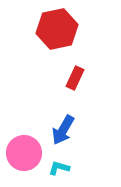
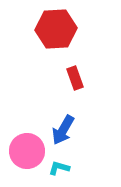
red hexagon: moved 1 px left; rotated 9 degrees clockwise
red rectangle: rotated 45 degrees counterclockwise
pink circle: moved 3 px right, 2 px up
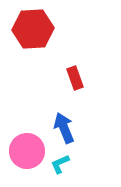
red hexagon: moved 23 px left
blue arrow: moved 1 px right, 2 px up; rotated 128 degrees clockwise
cyan L-shape: moved 1 px right, 4 px up; rotated 40 degrees counterclockwise
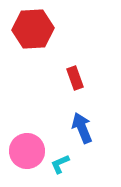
blue arrow: moved 18 px right
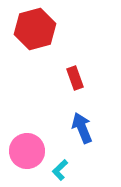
red hexagon: moved 2 px right; rotated 12 degrees counterclockwise
cyan L-shape: moved 6 px down; rotated 20 degrees counterclockwise
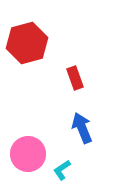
red hexagon: moved 8 px left, 14 px down
pink circle: moved 1 px right, 3 px down
cyan L-shape: moved 2 px right; rotated 10 degrees clockwise
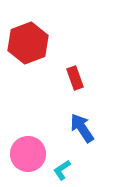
red hexagon: moved 1 px right; rotated 6 degrees counterclockwise
blue arrow: rotated 12 degrees counterclockwise
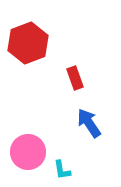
blue arrow: moved 7 px right, 5 px up
pink circle: moved 2 px up
cyan L-shape: rotated 65 degrees counterclockwise
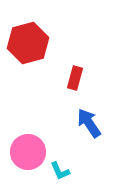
red hexagon: rotated 6 degrees clockwise
red rectangle: rotated 35 degrees clockwise
cyan L-shape: moved 2 px left, 1 px down; rotated 15 degrees counterclockwise
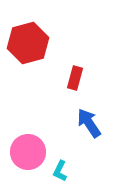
cyan L-shape: rotated 50 degrees clockwise
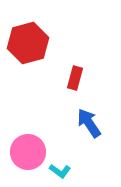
cyan L-shape: rotated 80 degrees counterclockwise
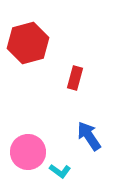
blue arrow: moved 13 px down
